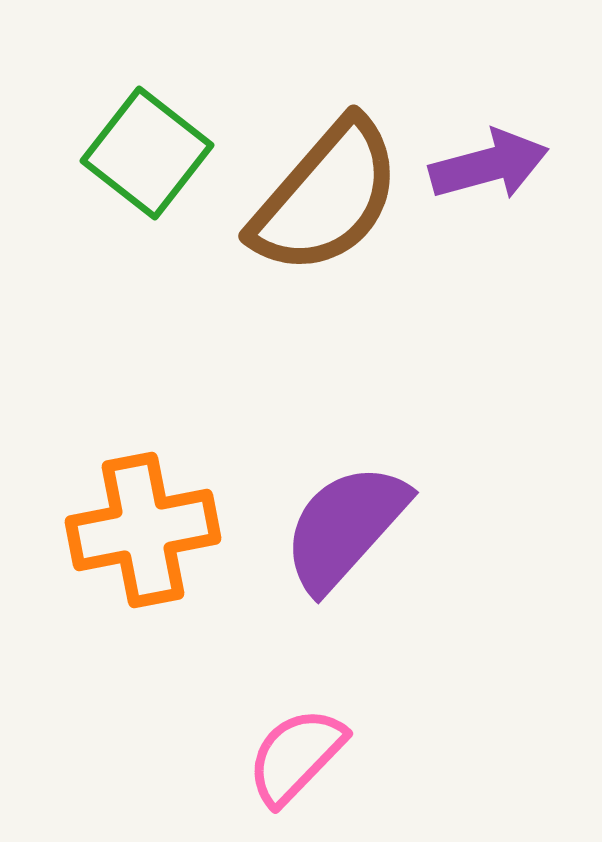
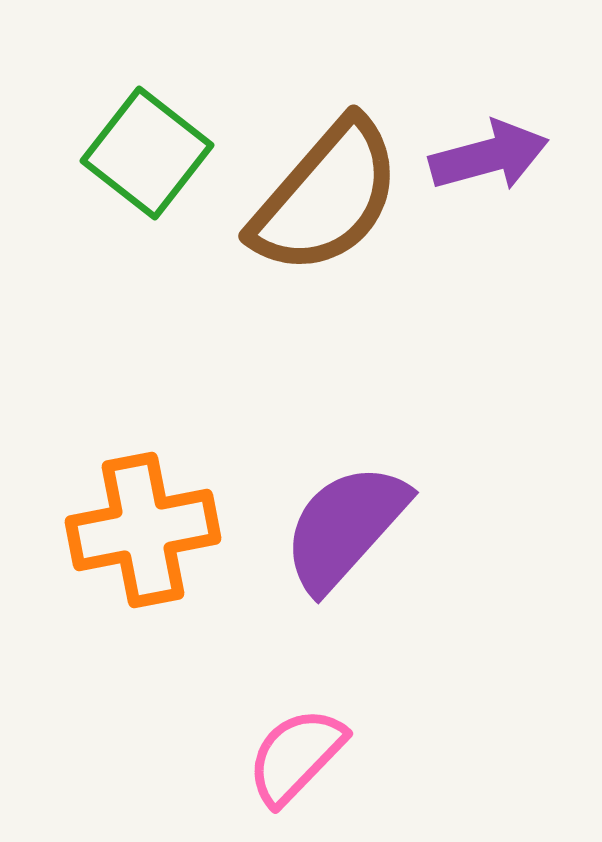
purple arrow: moved 9 px up
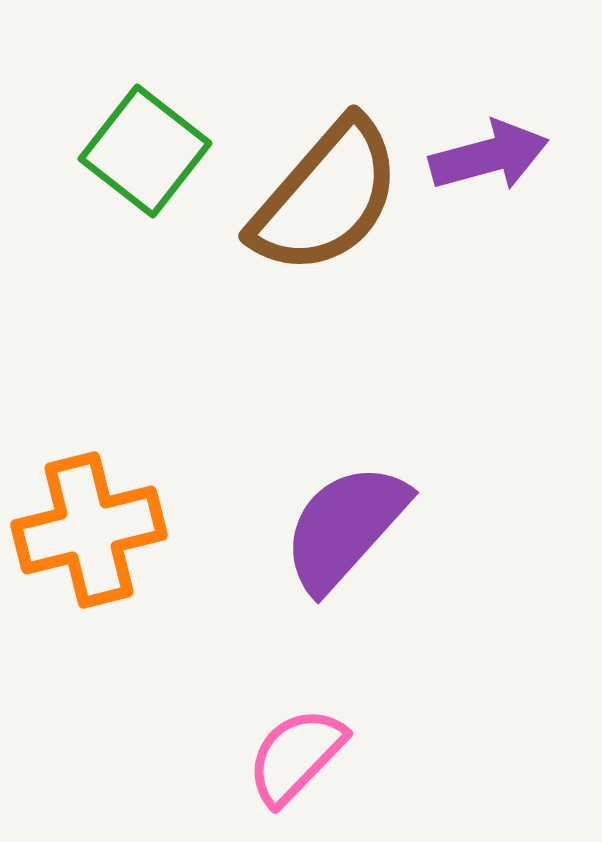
green square: moved 2 px left, 2 px up
orange cross: moved 54 px left; rotated 3 degrees counterclockwise
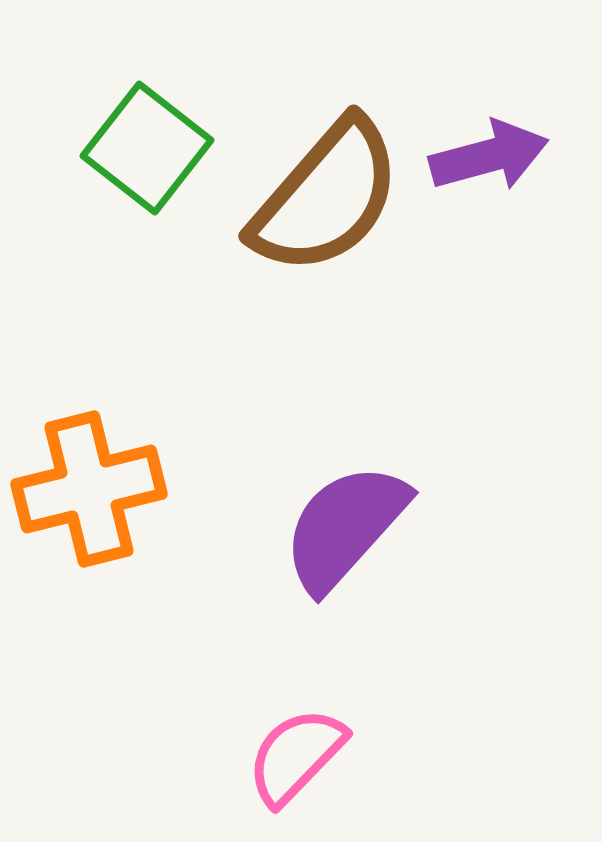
green square: moved 2 px right, 3 px up
orange cross: moved 41 px up
